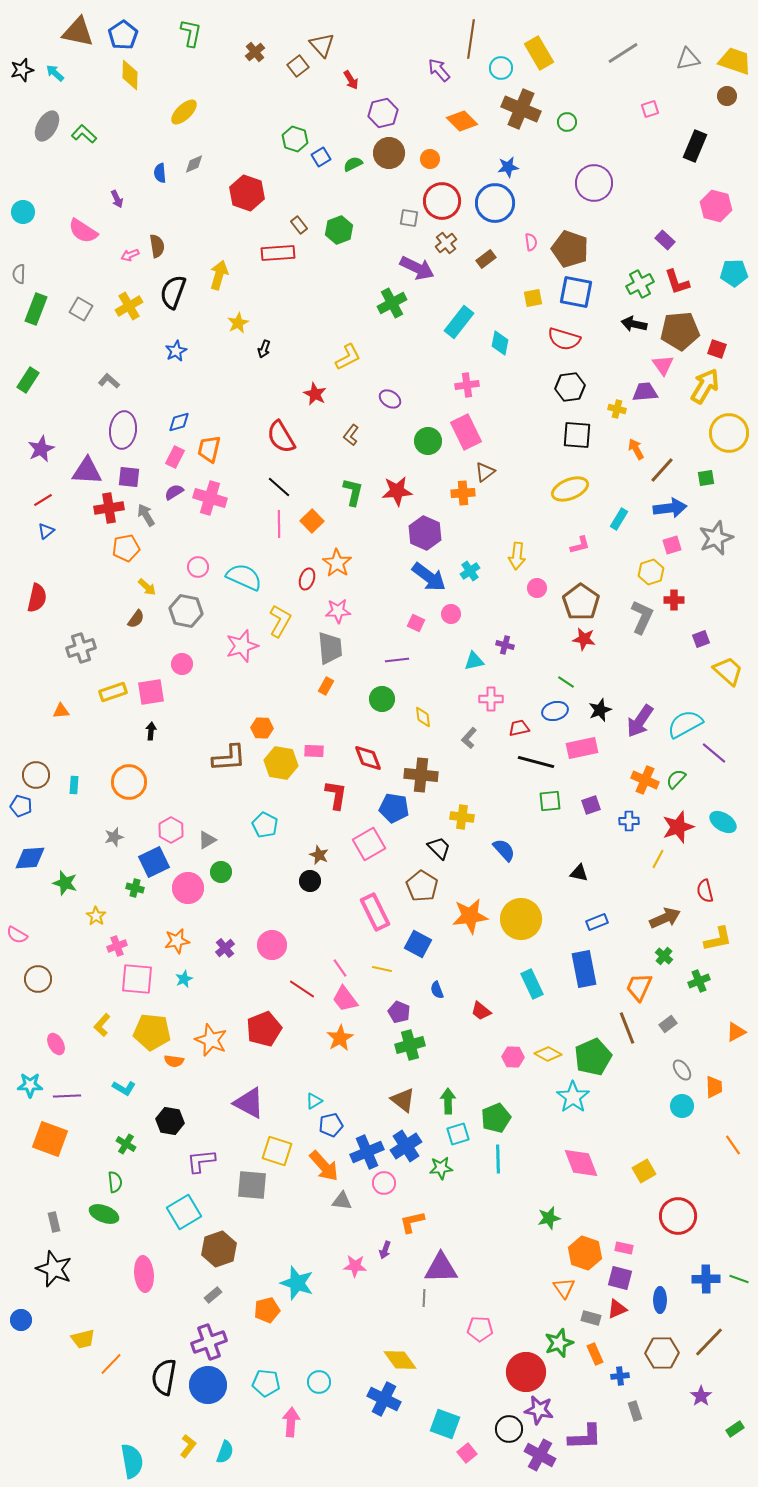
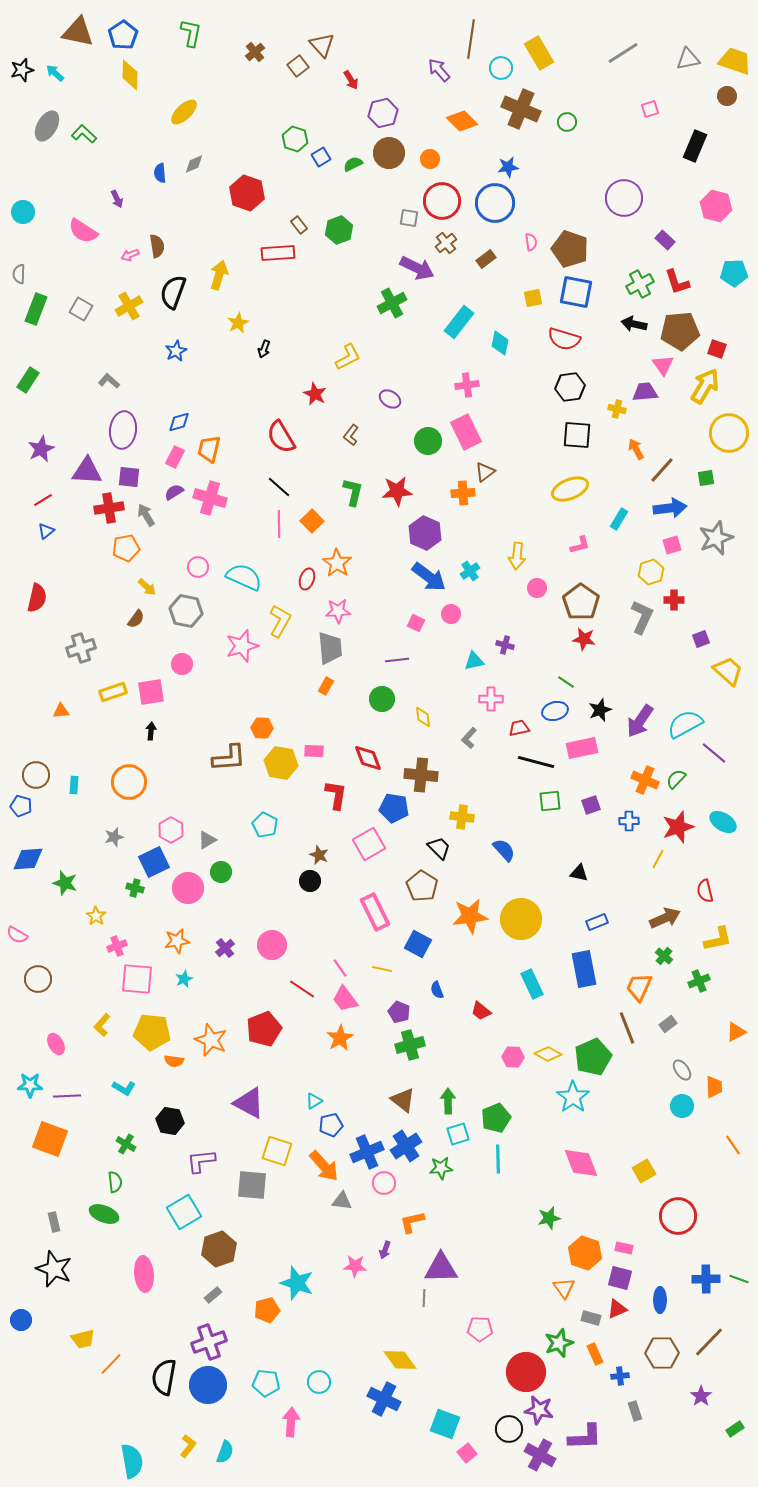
purple circle at (594, 183): moved 30 px right, 15 px down
blue diamond at (30, 858): moved 2 px left, 1 px down
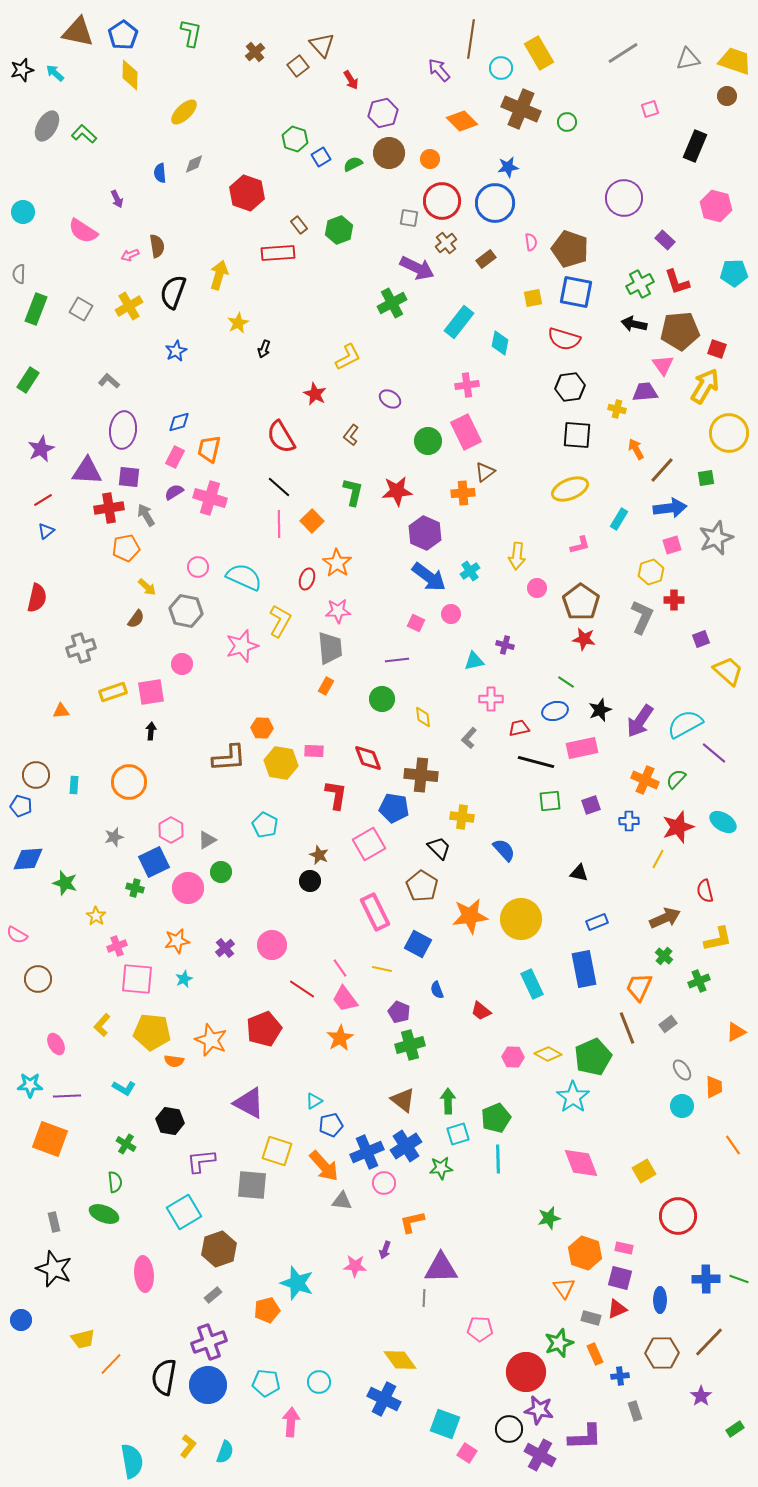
pink square at (467, 1453): rotated 18 degrees counterclockwise
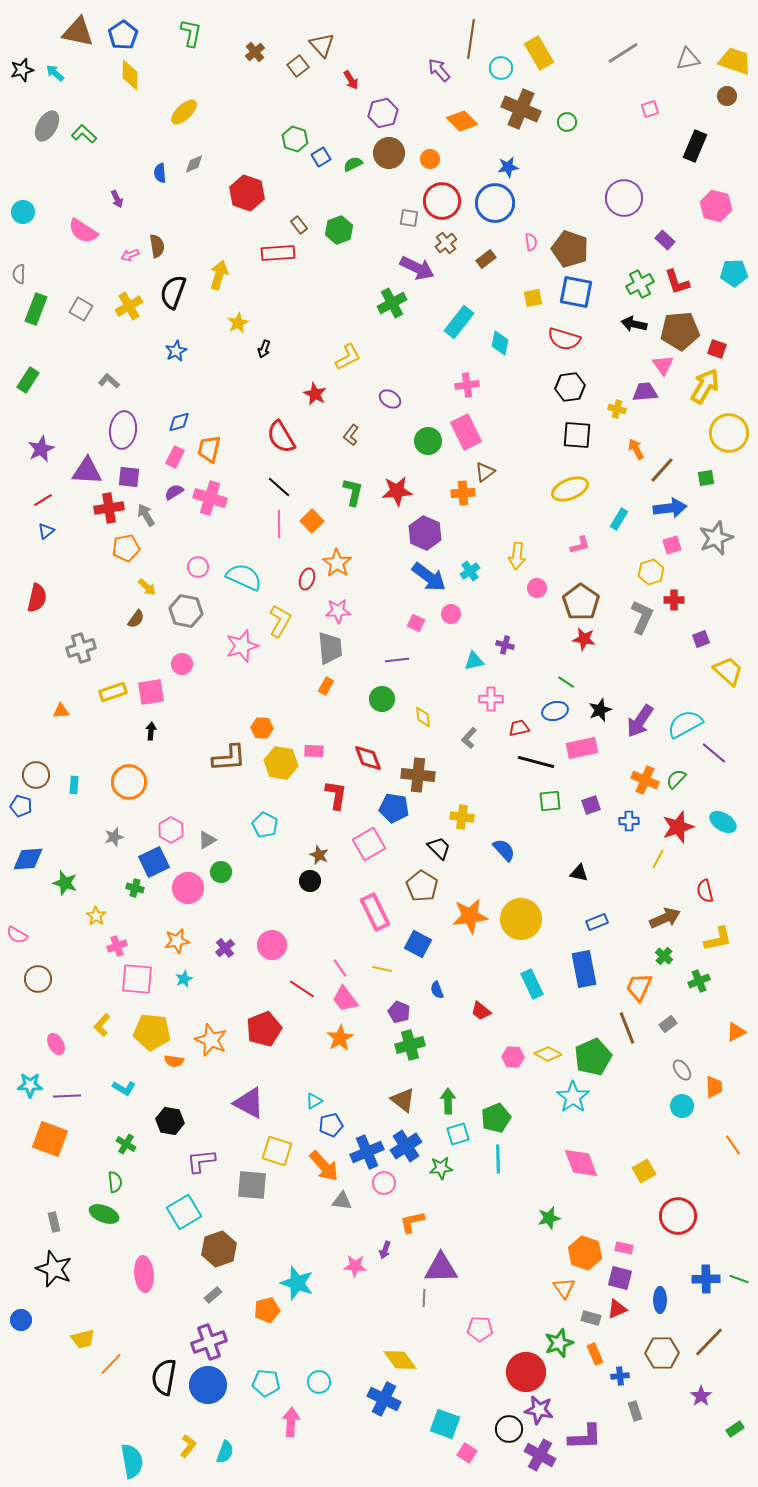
brown cross at (421, 775): moved 3 px left
